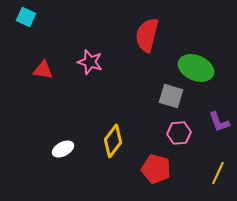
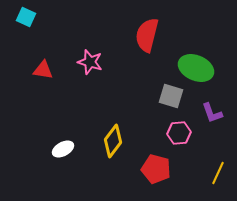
purple L-shape: moved 7 px left, 9 px up
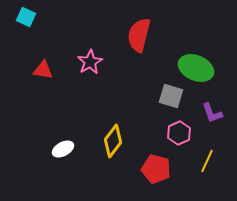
red semicircle: moved 8 px left
pink star: rotated 25 degrees clockwise
pink hexagon: rotated 20 degrees counterclockwise
yellow line: moved 11 px left, 12 px up
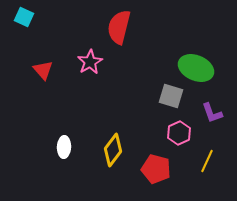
cyan square: moved 2 px left
red semicircle: moved 20 px left, 8 px up
red triangle: rotated 40 degrees clockwise
yellow diamond: moved 9 px down
white ellipse: moved 1 px right, 2 px up; rotated 60 degrees counterclockwise
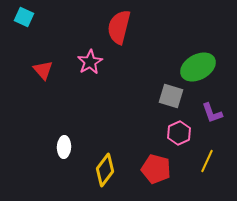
green ellipse: moved 2 px right, 1 px up; rotated 52 degrees counterclockwise
yellow diamond: moved 8 px left, 20 px down
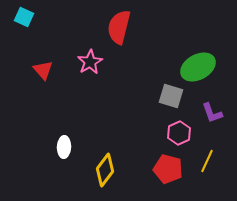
red pentagon: moved 12 px right
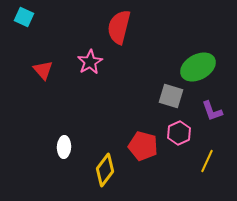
purple L-shape: moved 2 px up
red pentagon: moved 25 px left, 23 px up
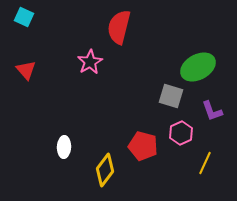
red triangle: moved 17 px left
pink hexagon: moved 2 px right
yellow line: moved 2 px left, 2 px down
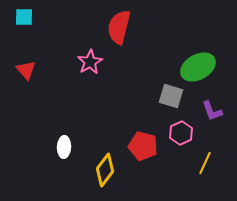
cyan square: rotated 24 degrees counterclockwise
